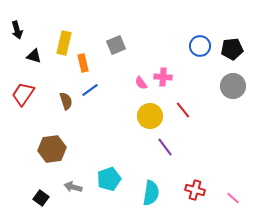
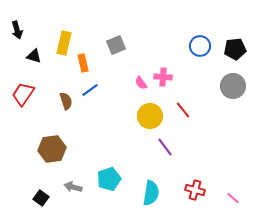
black pentagon: moved 3 px right
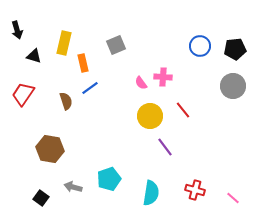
blue line: moved 2 px up
brown hexagon: moved 2 px left; rotated 16 degrees clockwise
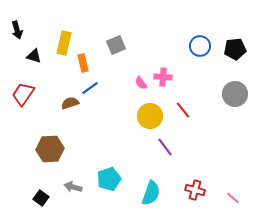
gray circle: moved 2 px right, 8 px down
brown semicircle: moved 4 px right, 2 px down; rotated 90 degrees counterclockwise
brown hexagon: rotated 12 degrees counterclockwise
cyan semicircle: rotated 10 degrees clockwise
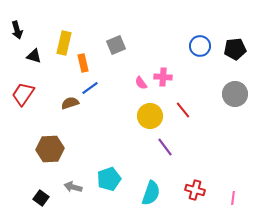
pink line: rotated 56 degrees clockwise
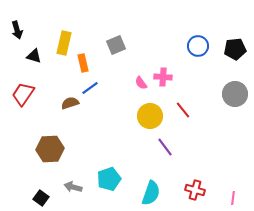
blue circle: moved 2 px left
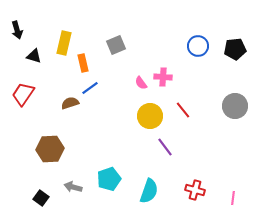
gray circle: moved 12 px down
cyan semicircle: moved 2 px left, 2 px up
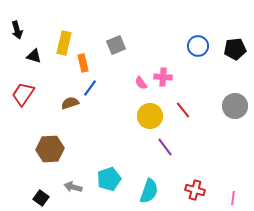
blue line: rotated 18 degrees counterclockwise
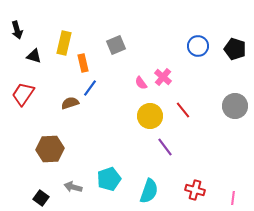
black pentagon: rotated 25 degrees clockwise
pink cross: rotated 36 degrees clockwise
